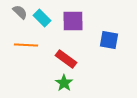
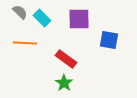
purple square: moved 6 px right, 2 px up
orange line: moved 1 px left, 2 px up
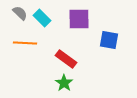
gray semicircle: moved 1 px down
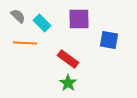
gray semicircle: moved 2 px left, 3 px down
cyan rectangle: moved 5 px down
red rectangle: moved 2 px right
green star: moved 4 px right
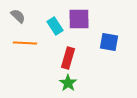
cyan rectangle: moved 13 px right, 3 px down; rotated 12 degrees clockwise
blue square: moved 2 px down
red rectangle: moved 1 px up; rotated 70 degrees clockwise
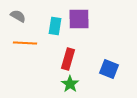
gray semicircle: rotated 14 degrees counterclockwise
cyan rectangle: rotated 42 degrees clockwise
blue square: moved 27 px down; rotated 12 degrees clockwise
red rectangle: moved 1 px down
green star: moved 2 px right, 1 px down
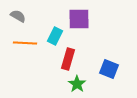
cyan rectangle: moved 10 px down; rotated 18 degrees clockwise
green star: moved 7 px right
